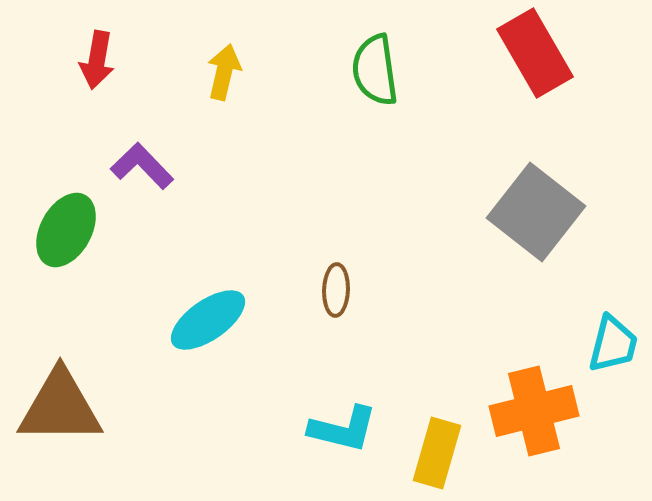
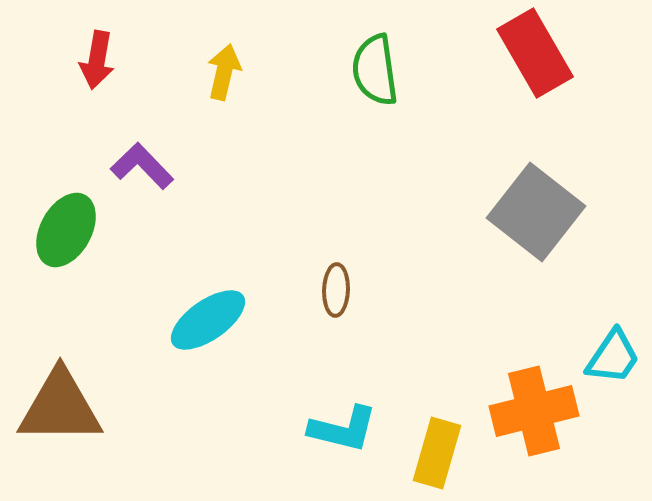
cyan trapezoid: moved 13 px down; rotated 20 degrees clockwise
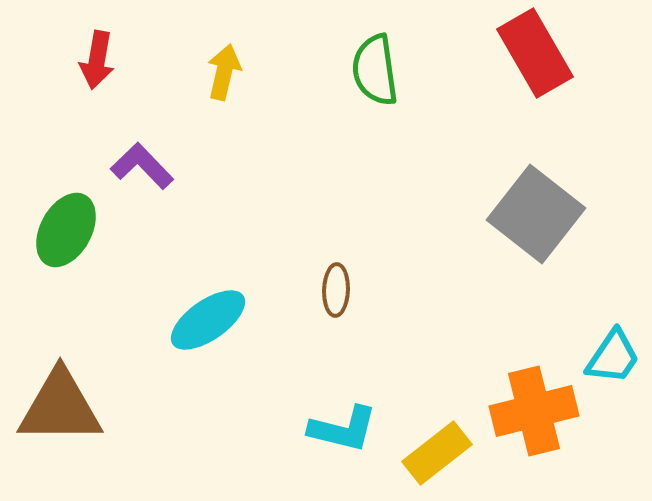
gray square: moved 2 px down
yellow rectangle: rotated 36 degrees clockwise
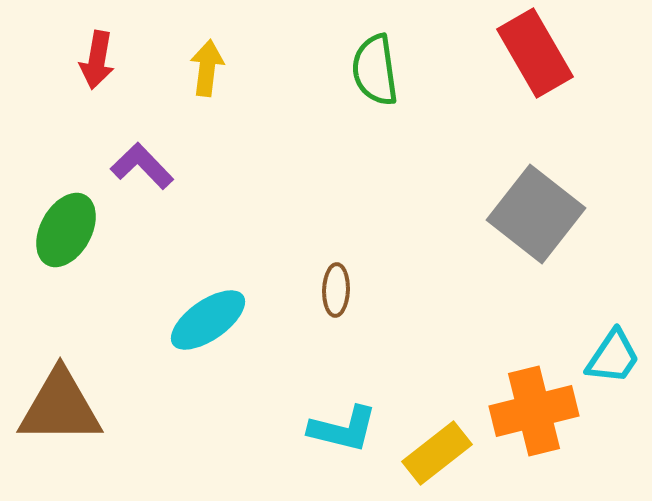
yellow arrow: moved 17 px left, 4 px up; rotated 6 degrees counterclockwise
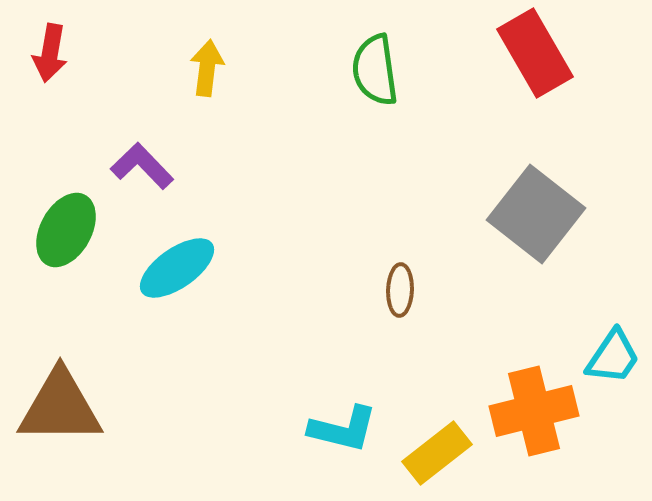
red arrow: moved 47 px left, 7 px up
brown ellipse: moved 64 px right
cyan ellipse: moved 31 px left, 52 px up
